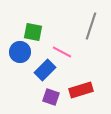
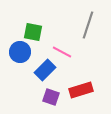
gray line: moved 3 px left, 1 px up
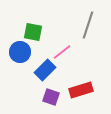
pink line: rotated 66 degrees counterclockwise
